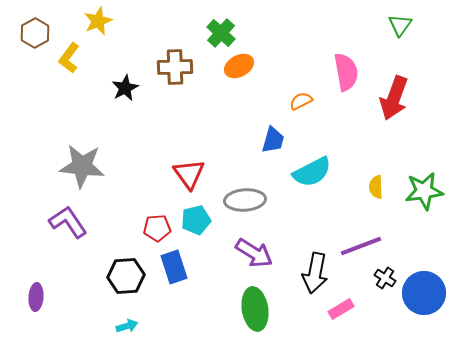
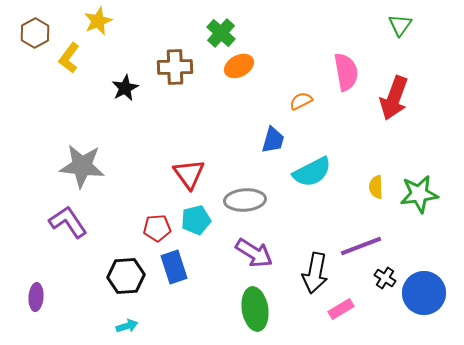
green star: moved 5 px left, 3 px down
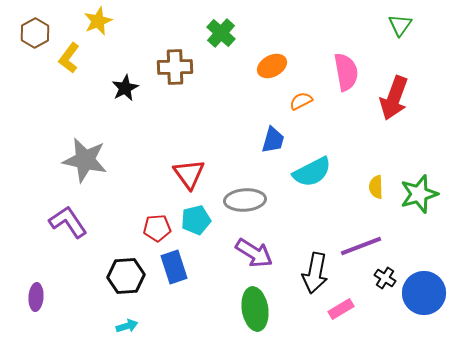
orange ellipse: moved 33 px right
gray star: moved 3 px right, 6 px up; rotated 6 degrees clockwise
green star: rotated 9 degrees counterclockwise
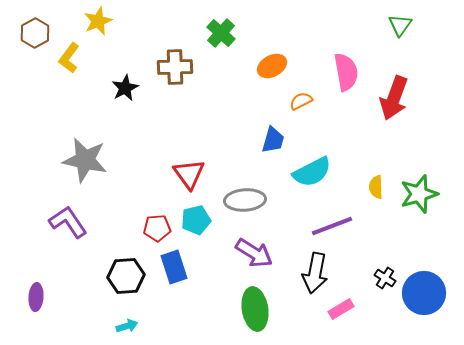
purple line: moved 29 px left, 20 px up
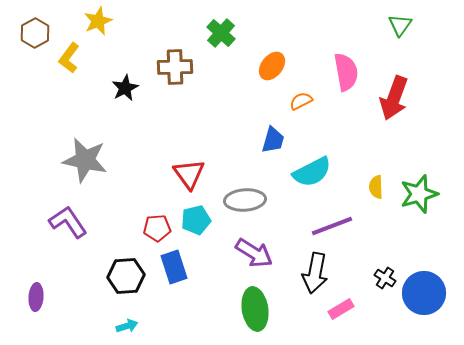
orange ellipse: rotated 24 degrees counterclockwise
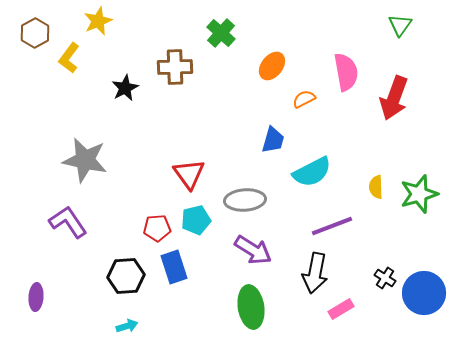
orange semicircle: moved 3 px right, 2 px up
purple arrow: moved 1 px left, 3 px up
green ellipse: moved 4 px left, 2 px up
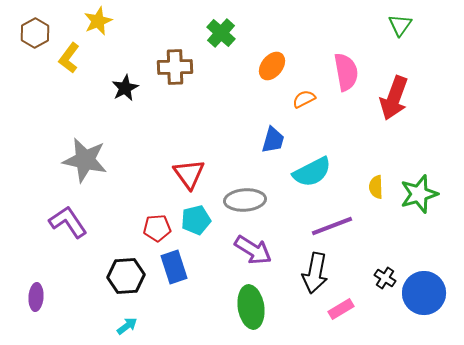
cyan arrow: rotated 20 degrees counterclockwise
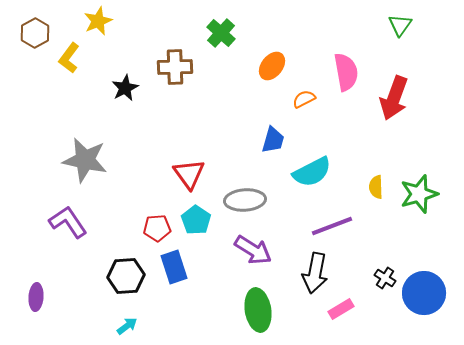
cyan pentagon: rotated 24 degrees counterclockwise
green ellipse: moved 7 px right, 3 px down
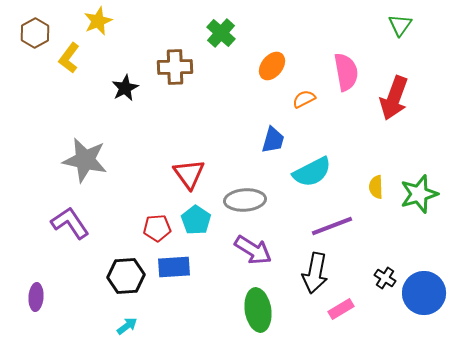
purple L-shape: moved 2 px right, 1 px down
blue rectangle: rotated 76 degrees counterclockwise
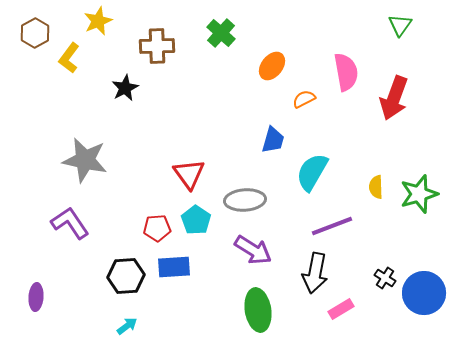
brown cross: moved 18 px left, 21 px up
cyan semicircle: rotated 147 degrees clockwise
